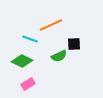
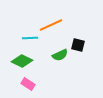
cyan line: moved 1 px up; rotated 21 degrees counterclockwise
black square: moved 4 px right, 1 px down; rotated 16 degrees clockwise
green semicircle: moved 1 px right, 1 px up
pink rectangle: rotated 64 degrees clockwise
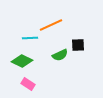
black square: rotated 16 degrees counterclockwise
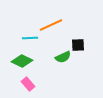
green semicircle: moved 3 px right, 2 px down
pink rectangle: rotated 16 degrees clockwise
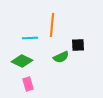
orange line: moved 1 px right; rotated 60 degrees counterclockwise
green semicircle: moved 2 px left
pink rectangle: rotated 24 degrees clockwise
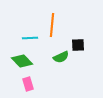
green diamond: rotated 20 degrees clockwise
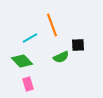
orange line: rotated 25 degrees counterclockwise
cyan line: rotated 28 degrees counterclockwise
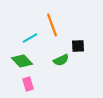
black square: moved 1 px down
green semicircle: moved 3 px down
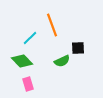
cyan line: rotated 14 degrees counterclockwise
black square: moved 2 px down
green semicircle: moved 1 px right, 1 px down
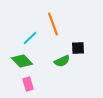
orange line: moved 1 px right, 1 px up
